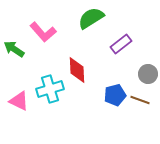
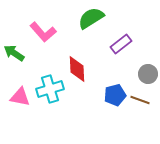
green arrow: moved 4 px down
red diamond: moved 1 px up
pink triangle: moved 1 px right, 4 px up; rotated 15 degrees counterclockwise
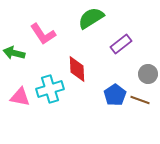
pink L-shape: moved 2 px down; rotated 8 degrees clockwise
green arrow: rotated 20 degrees counterclockwise
blue pentagon: rotated 20 degrees counterclockwise
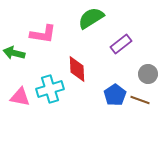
pink L-shape: rotated 48 degrees counterclockwise
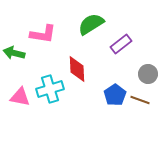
green semicircle: moved 6 px down
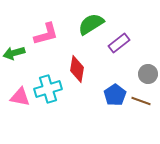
pink L-shape: moved 3 px right; rotated 24 degrees counterclockwise
purple rectangle: moved 2 px left, 1 px up
green arrow: rotated 30 degrees counterclockwise
red diamond: rotated 12 degrees clockwise
cyan cross: moved 2 px left
brown line: moved 1 px right, 1 px down
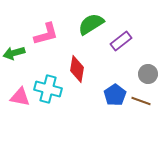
purple rectangle: moved 2 px right, 2 px up
cyan cross: rotated 32 degrees clockwise
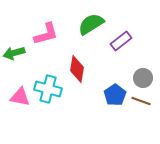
gray circle: moved 5 px left, 4 px down
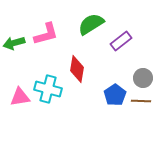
green arrow: moved 10 px up
pink triangle: rotated 20 degrees counterclockwise
brown line: rotated 18 degrees counterclockwise
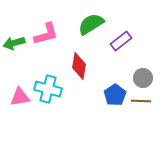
red diamond: moved 2 px right, 3 px up
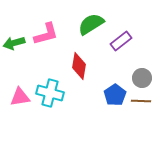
gray circle: moved 1 px left
cyan cross: moved 2 px right, 4 px down
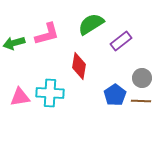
pink L-shape: moved 1 px right
cyan cross: rotated 12 degrees counterclockwise
